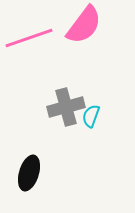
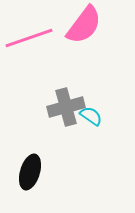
cyan semicircle: rotated 105 degrees clockwise
black ellipse: moved 1 px right, 1 px up
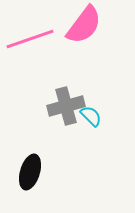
pink line: moved 1 px right, 1 px down
gray cross: moved 1 px up
cyan semicircle: rotated 10 degrees clockwise
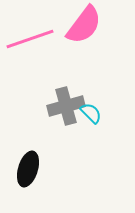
cyan semicircle: moved 3 px up
black ellipse: moved 2 px left, 3 px up
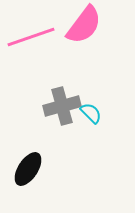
pink line: moved 1 px right, 2 px up
gray cross: moved 4 px left
black ellipse: rotated 16 degrees clockwise
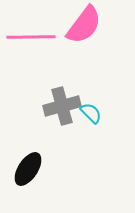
pink line: rotated 18 degrees clockwise
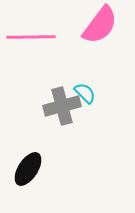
pink semicircle: moved 16 px right
cyan semicircle: moved 6 px left, 20 px up
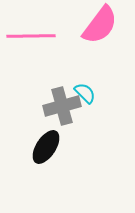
pink line: moved 1 px up
black ellipse: moved 18 px right, 22 px up
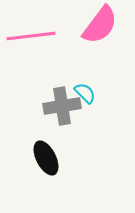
pink line: rotated 6 degrees counterclockwise
gray cross: rotated 6 degrees clockwise
black ellipse: moved 11 px down; rotated 60 degrees counterclockwise
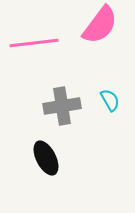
pink line: moved 3 px right, 7 px down
cyan semicircle: moved 25 px right, 7 px down; rotated 15 degrees clockwise
